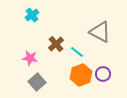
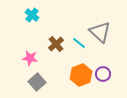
cyan cross: rotated 16 degrees counterclockwise
gray triangle: rotated 15 degrees clockwise
cyan line: moved 2 px right, 9 px up
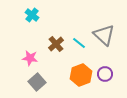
gray triangle: moved 4 px right, 3 px down
purple circle: moved 2 px right
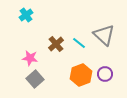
cyan cross: moved 6 px left; rotated 16 degrees clockwise
gray square: moved 2 px left, 3 px up
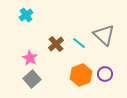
pink star: rotated 21 degrees clockwise
gray square: moved 3 px left
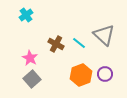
brown cross: rotated 21 degrees counterclockwise
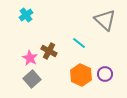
gray triangle: moved 1 px right, 15 px up
brown cross: moved 7 px left, 7 px down
orange hexagon: rotated 15 degrees counterclockwise
